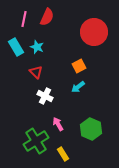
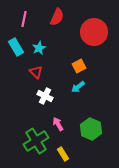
red semicircle: moved 10 px right
cyan star: moved 2 px right, 1 px down; rotated 24 degrees clockwise
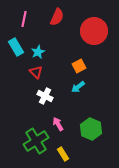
red circle: moved 1 px up
cyan star: moved 1 px left, 4 px down
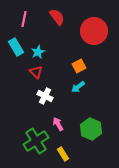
red semicircle: rotated 60 degrees counterclockwise
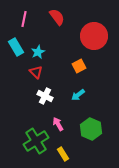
red circle: moved 5 px down
cyan arrow: moved 8 px down
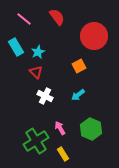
pink line: rotated 63 degrees counterclockwise
pink arrow: moved 2 px right, 4 px down
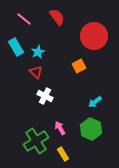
cyan arrow: moved 17 px right, 7 px down
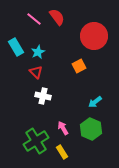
pink line: moved 10 px right
white cross: moved 2 px left; rotated 14 degrees counterclockwise
pink arrow: moved 3 px right
yellow rectangle: moved 1 px left, 2 px up
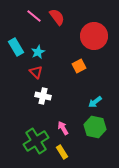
pink line: moved 3 px up
green hexagon: moved 4 px right, 2 px up; rotated 10 degrees counterclockwise
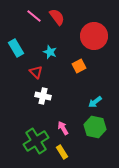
cyan rectangle: moved 1 px down
cyan star: moved 12 px right; rotated 24 degrees counterclockwise
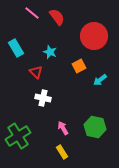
pink line: moved 2 px left, 3 px up
white cross: moved 2 px down
cyan arrow: moved 5 px right, 22 px up
green cross: moved 18 px left, 5 px up
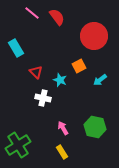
cyan star: moved 10 px right, 28 px down
green cross: moved 9 px down
